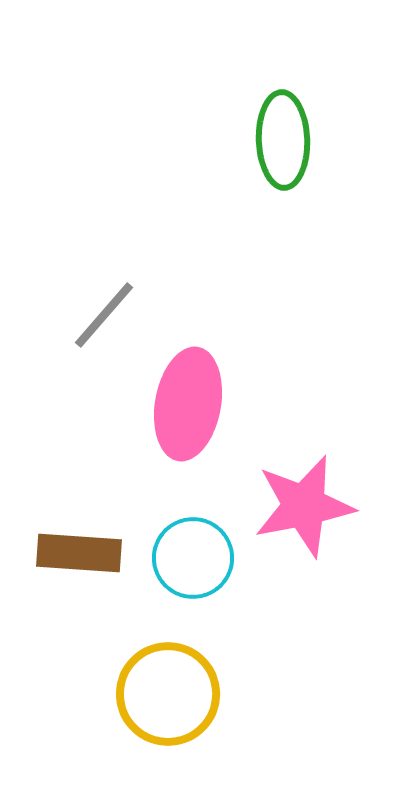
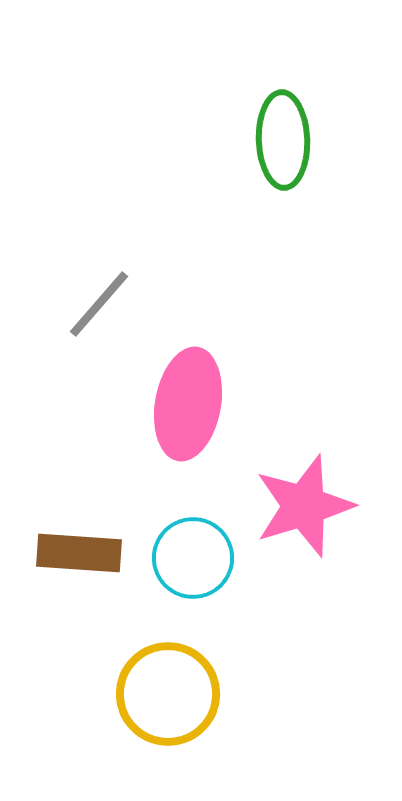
gray line: moved 5 px left, 11 px up
pink star: rotated 6 degrees counterclockwise
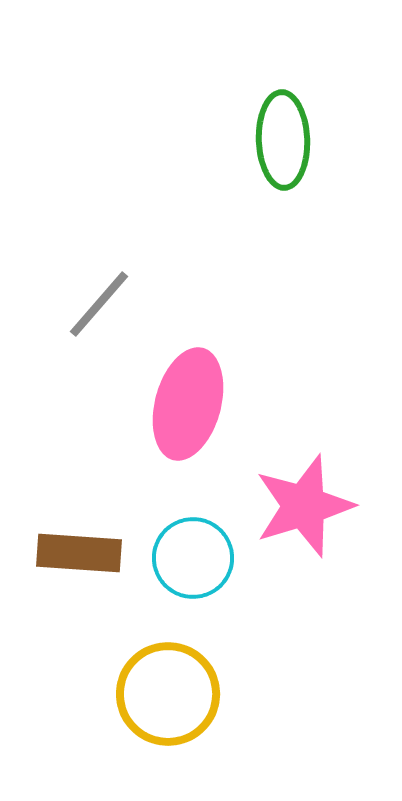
pink ellipse: rotated 5 degrees clockwise
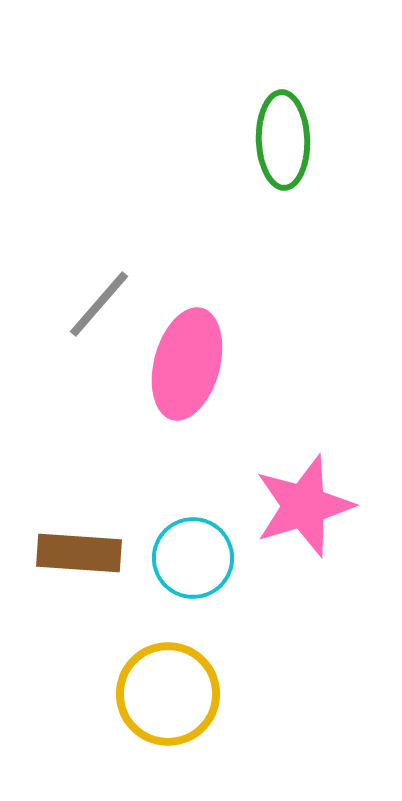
pink ellipse: moved 1 px left, 40 px up
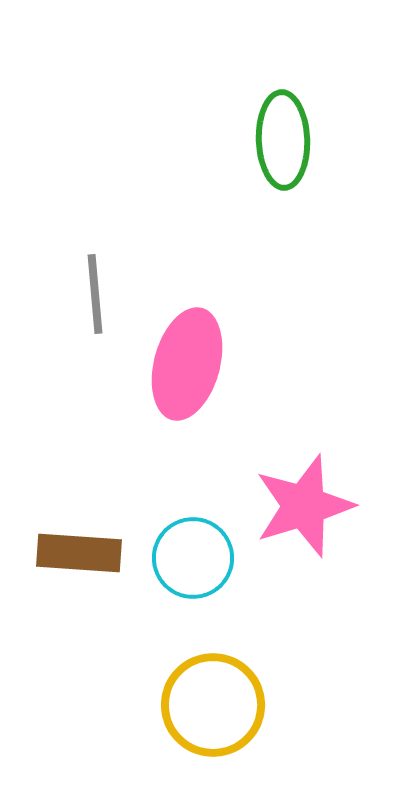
gray line: moved 4 px left, 10 px up; rotated 46 degrees counterclockwise
yellow circle: moved 45 px right, 11 px down
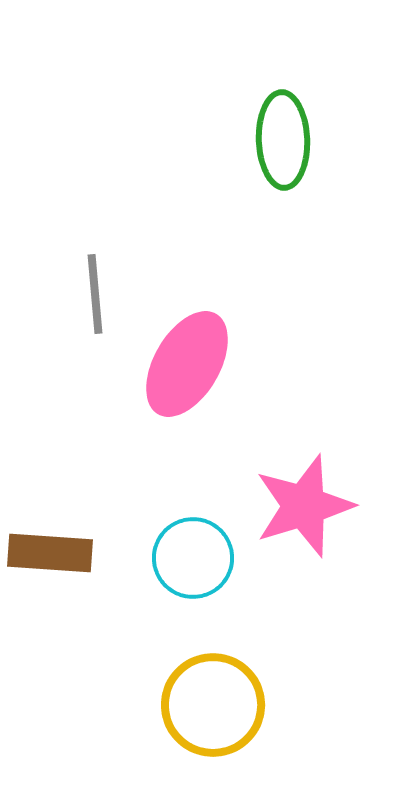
pink ellipse: rotated 15 degrees clockwise
brown rectangle: moved 29 px left
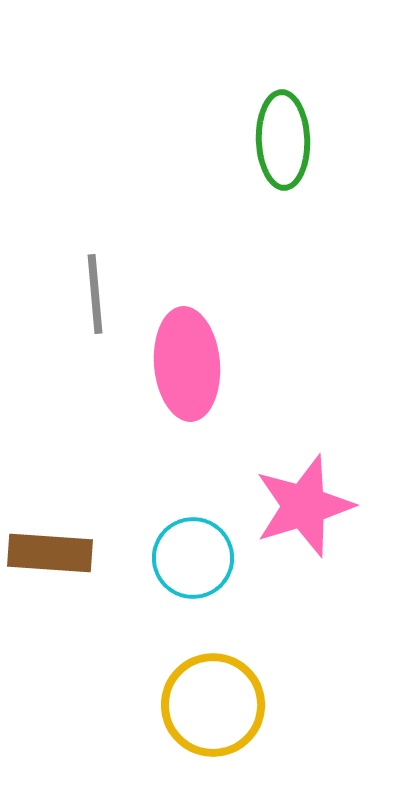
pink ellipse: rotated 35 degrees counterclockwise
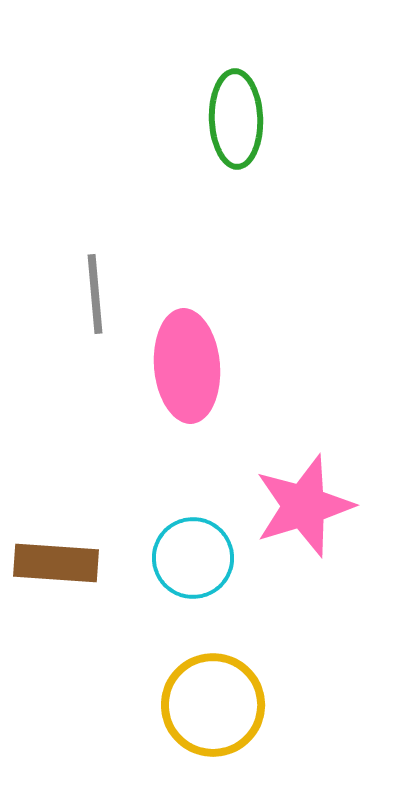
green ellipse: moved 47 px left, 21 px up
pink ellipse: moved 2 px down
brown rectangle: moved 6 px right, 10 px down
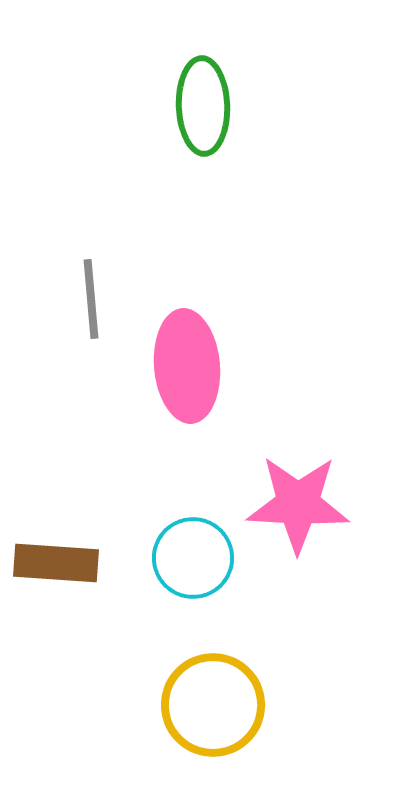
green ellipse: moved 33 px left, 13 px up
gray line: moved 4 px left, 5 px down
pink star: moved 6 px left, 2 px up; rotated 20 degrees clockwise
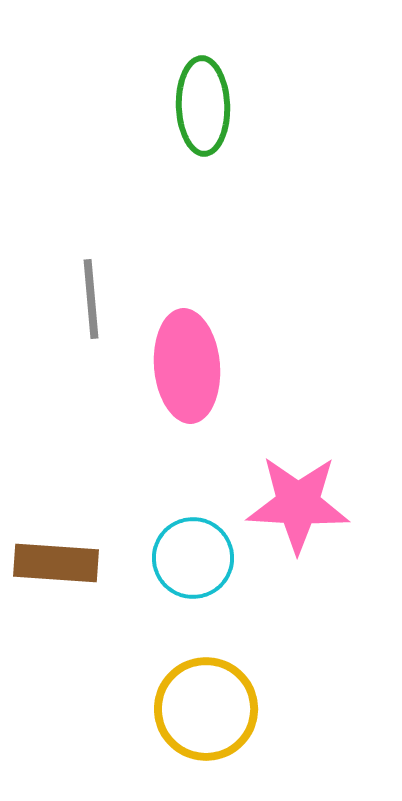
yellow circle: moved 7 px left, 4 px down
